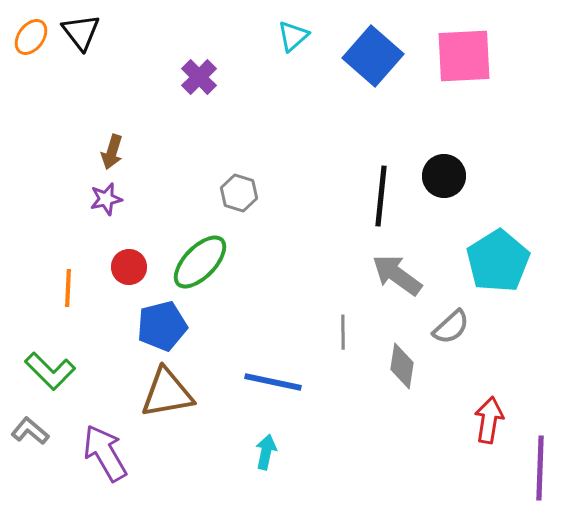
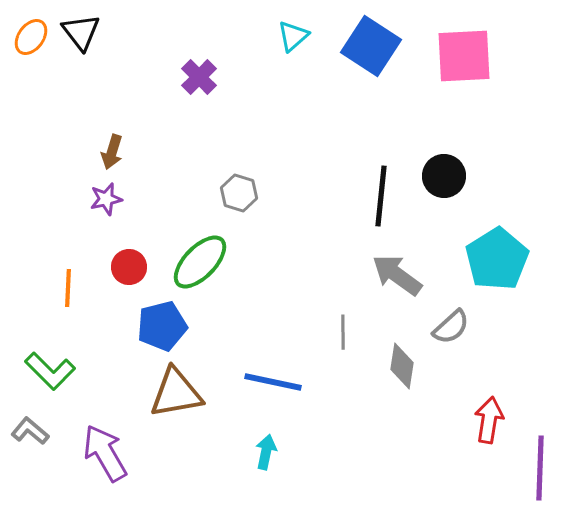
blue square: moved 2 px left, 10 px up; rotated 8 degrees counterclockwise
cyan pentagon: moved 1 px left, 2 px up
brown triangle: moved 9 px right
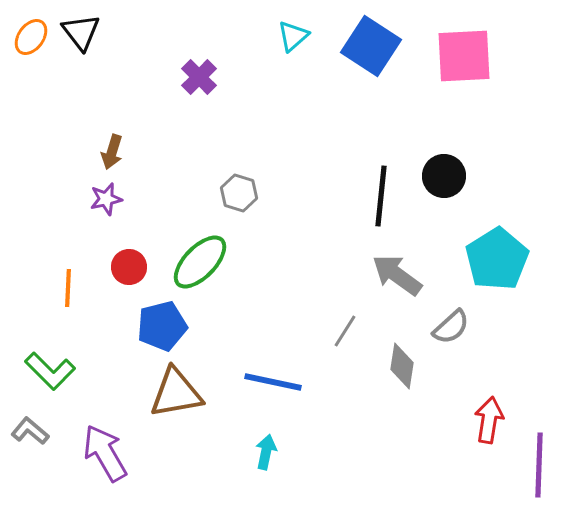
gray line: moved 2 px right, 1 px up; rotated 32 degrees clockwise
purple line: moved 1 px left, 3 px up
